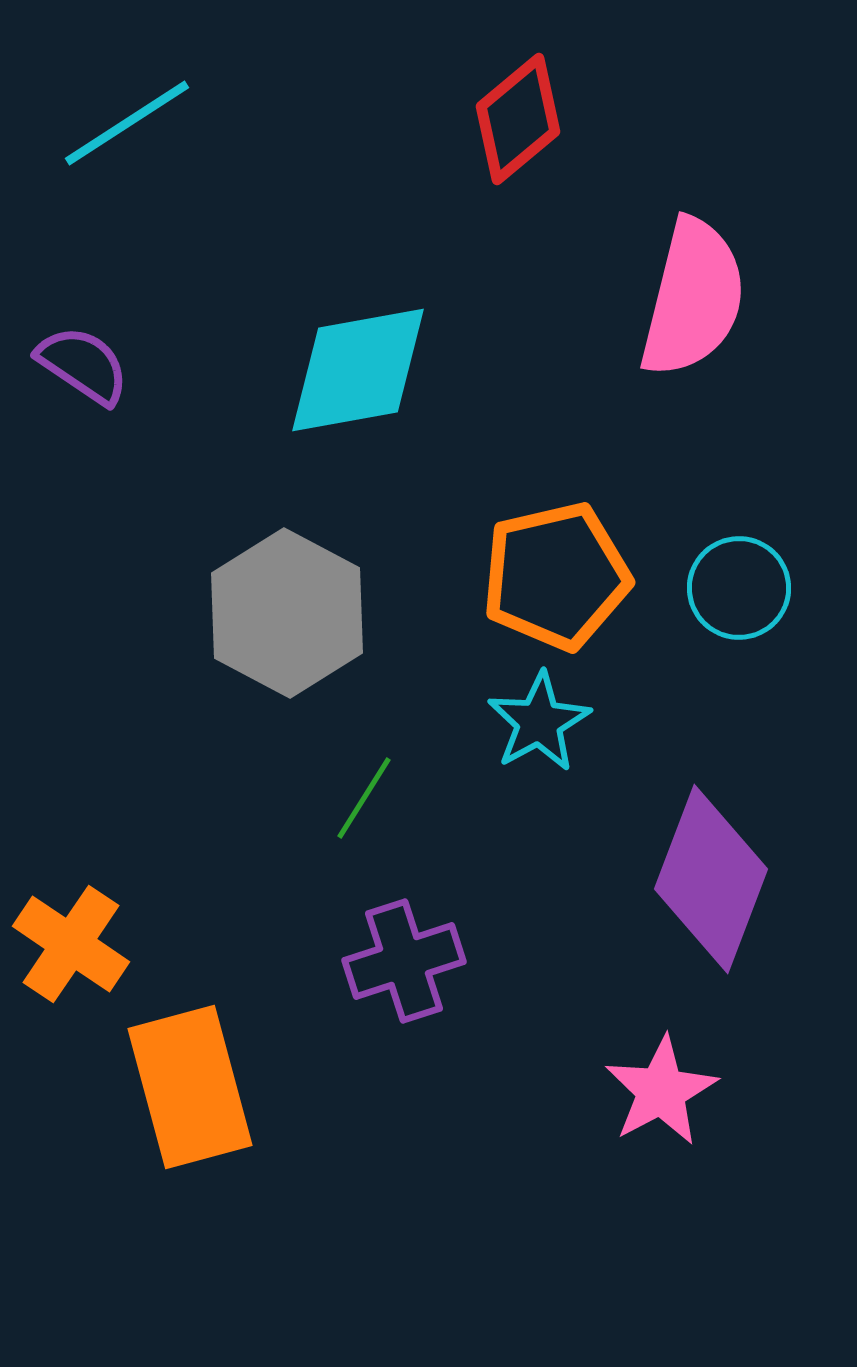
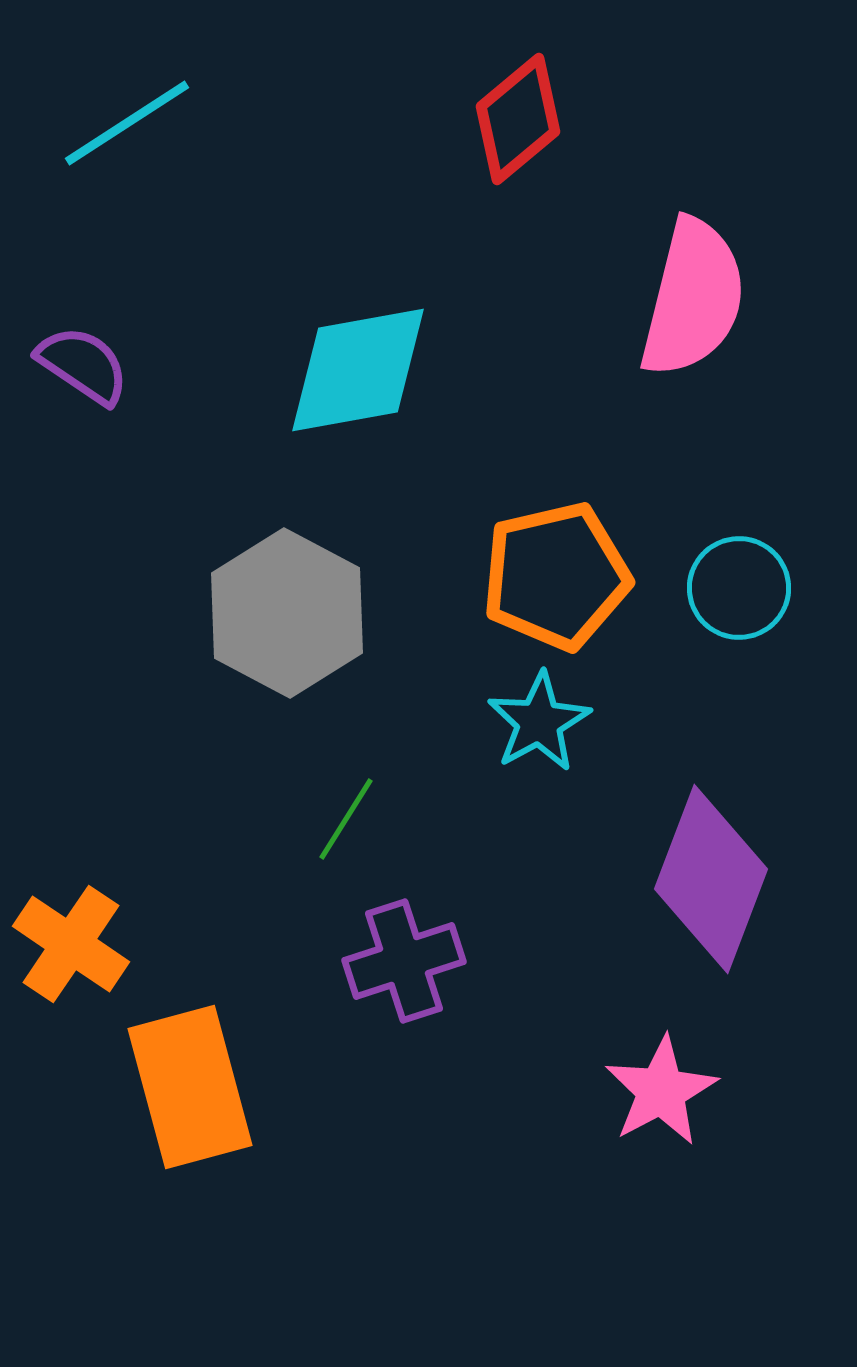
green line: moved 18 px left, 21 px down
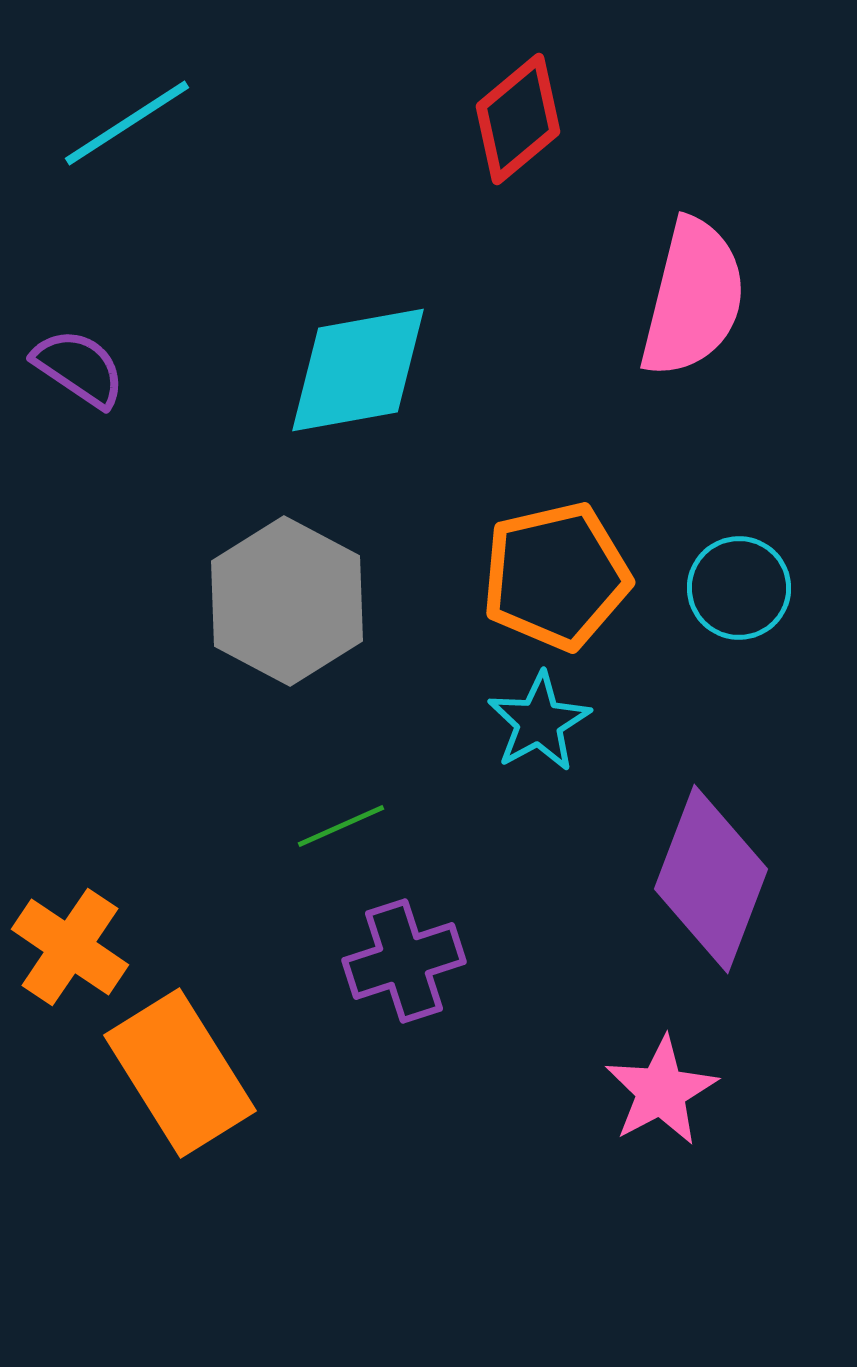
purple semicircle: moved 4 px left, 3 px down
gray hexagon: moved 12 px up
green line: moved 5 px left, 7 px down; rotated 34 degrees clockwise
orange cross: moved 1 px left, 3 px down
orange rectangle: moved 10 px left, 14 px up; rotated 17 degrees counterclockwise
